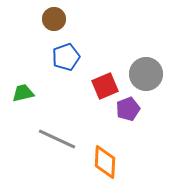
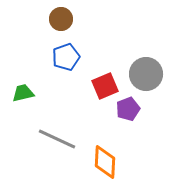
brown circle: moved 7 px right
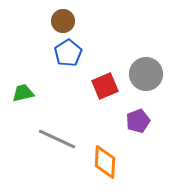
brown circle: moved 2 px right, 2 px down
blue pentagon: moved 2 px right, 4 px up; rotated 12 degrees counterclockwise
purple pentagon: moved 10 px right, 12 px down
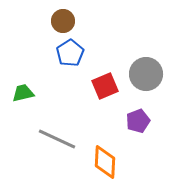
blue pentagon: moved 2 px right
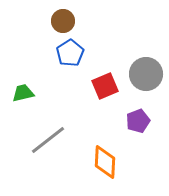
gray line: moved 9 px left, 1 px down; rotated 63 degrees counterclockwise
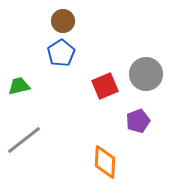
blue pentagon: moved 9 px left
green trapezoid: moved 4 px left, 7 px up
gray line: moved 24 px left
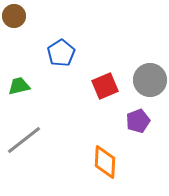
brown circle: moved 49 px left, 5 px up
gray circle: moved 4 px right, 6 px down
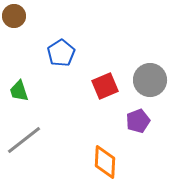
green trapezoid: moved 5 px down; rotated 95 degrees counterclockwise
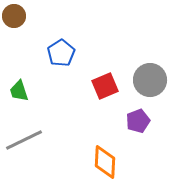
gray line: rotated 12 degrees clockwise
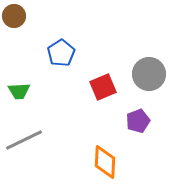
gray circle: moved 1 px left, 6 px up
red square: moved 2 px left, 1 px down
green trapezoid: rotated 75 degrees counterclockwise
